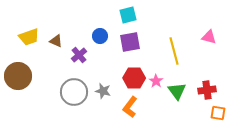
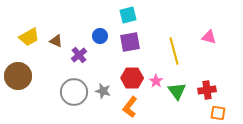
yellow trapezoid: rotated 10 degrees counterclockwise
red hexagon: moved 2 px left
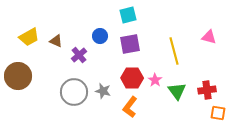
purple square: moved 2 px down
pink star: moved 1 px left, 1 px up
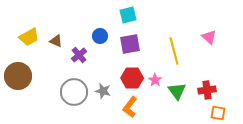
pink triangle: rotated 28 degrees clockwise
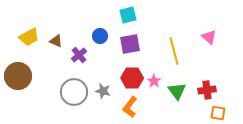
pink star: moved 1 px left, 1 px down
